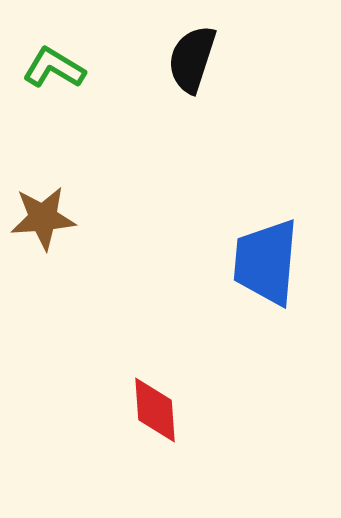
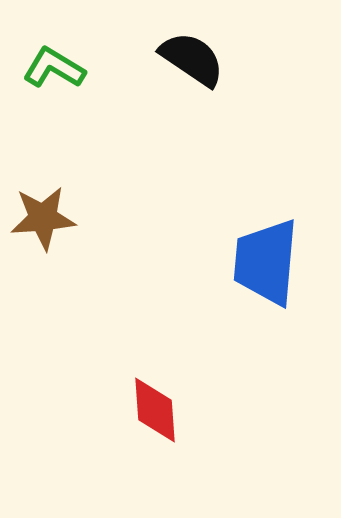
black semicircle: rotated 106 degrees clockwise
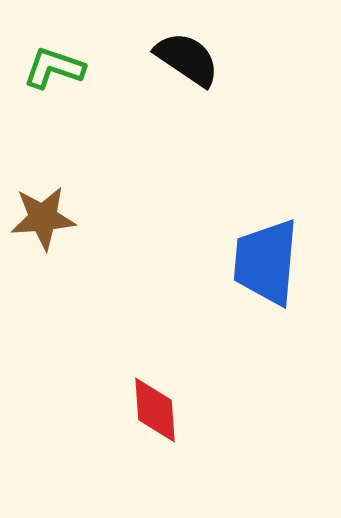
black semicircle: moved 5 px left
green L-shape: rotated 12 degrees counterclockwise
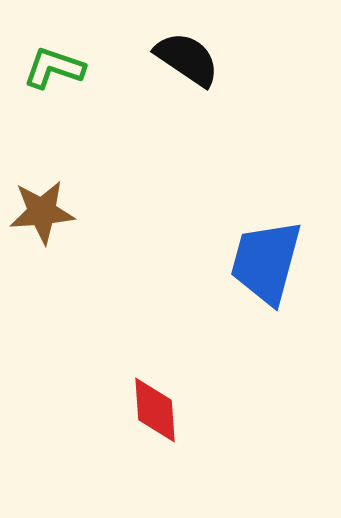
brown star: moved 1 px left, 6 px up
blue trapezoid: rotated 10 degrees clockwise
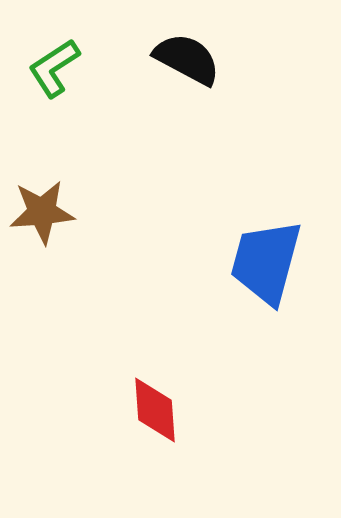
black semicircle: rotated 6 degrees counterclockwise
green L-shape: rotated 52 degrees counterclockwise
